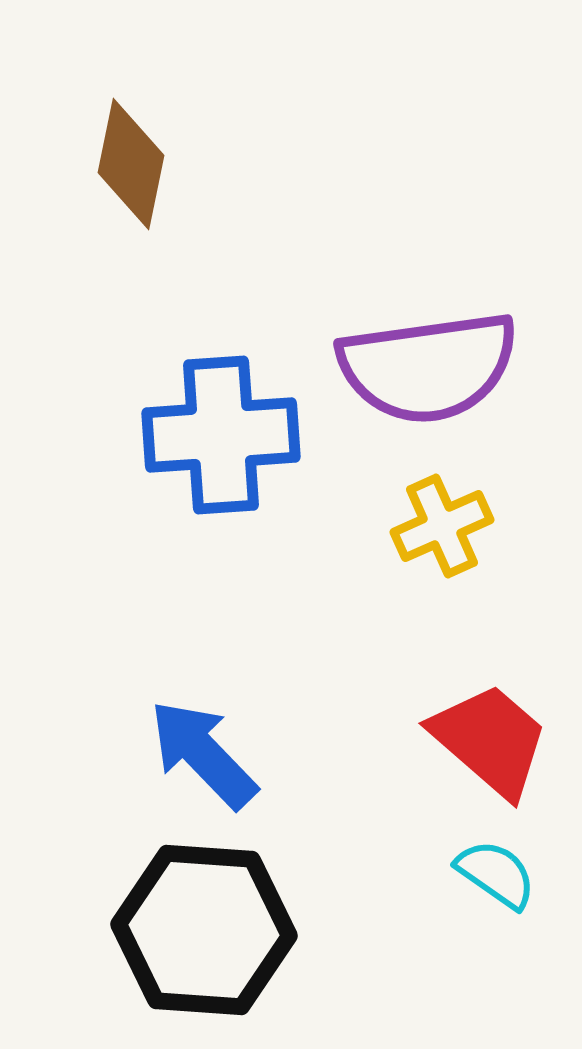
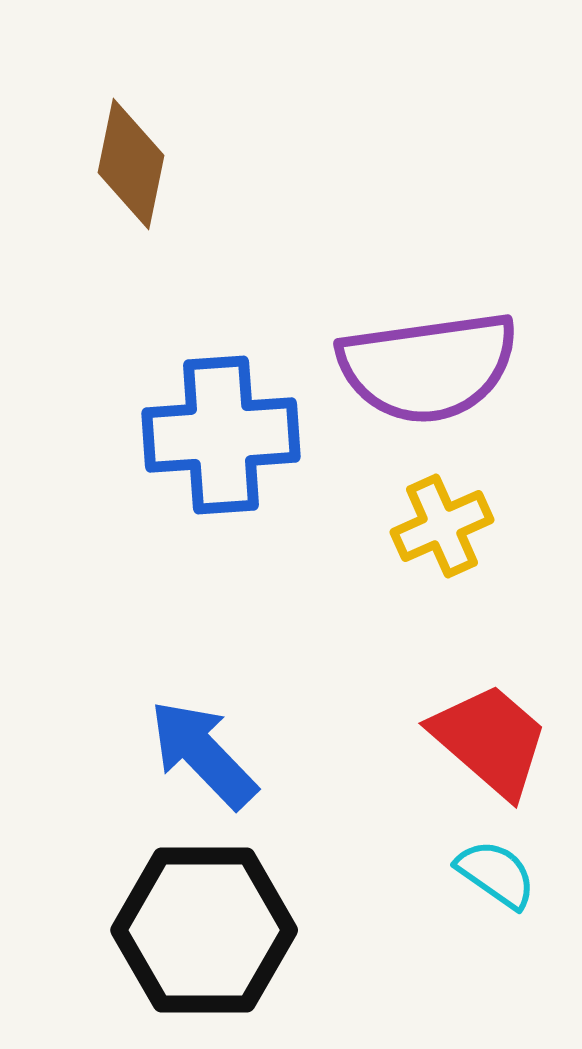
black hexagon: rotated 4 degrees counterclockwise
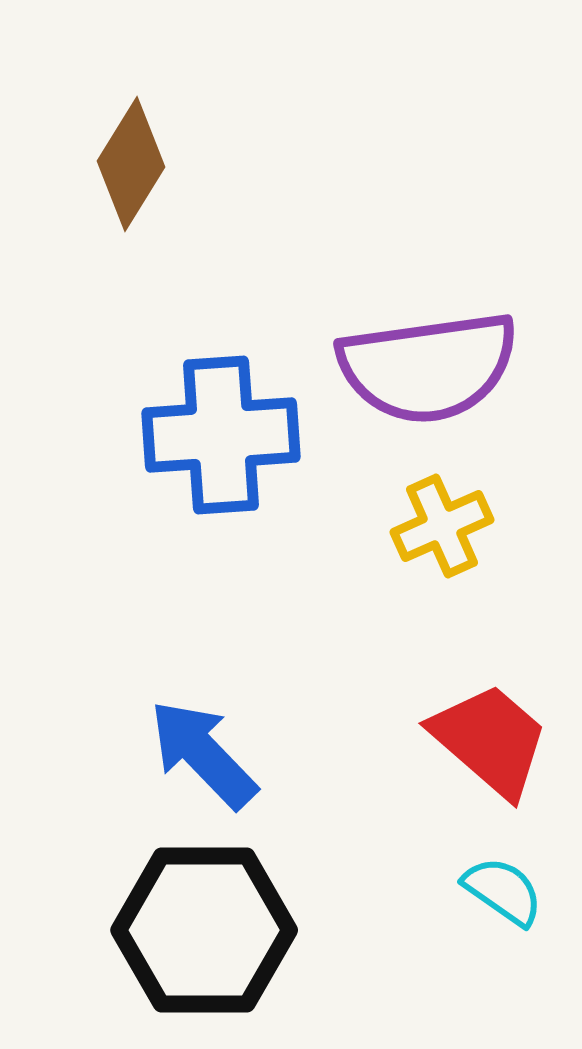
brown diamond: rotated 20 degrees clockwise
cyan semicircle: moved 7 px right, 17 px down
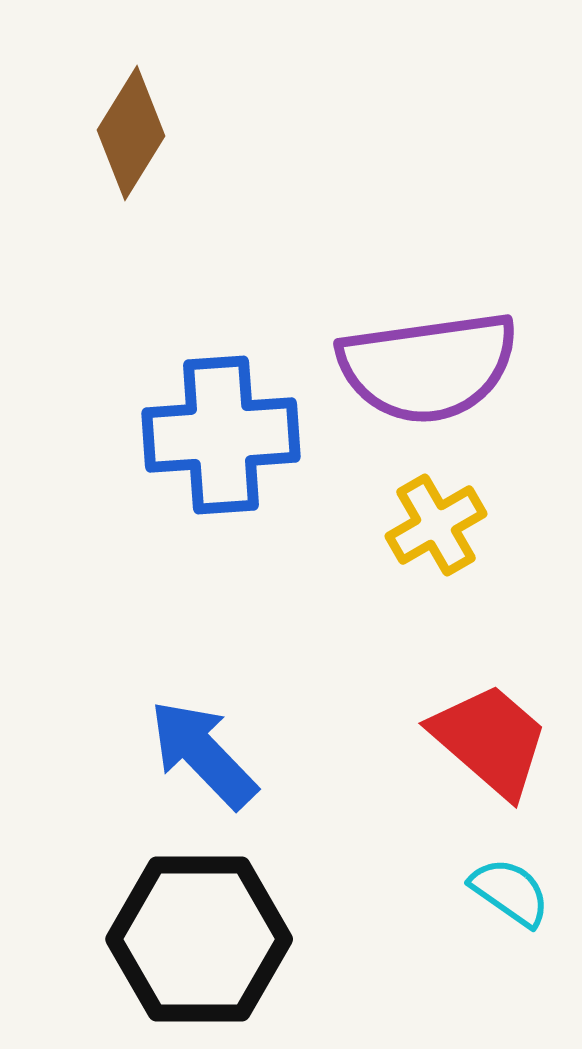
brown diamond: moved 31 px up
yellow cross: moved 6 px left, 1 px up; rotated 6 degrees counterclockwise
cyan semicircle: moved 7 px right, 1 px down
black hexagon: moved 5 px left, 9 px down
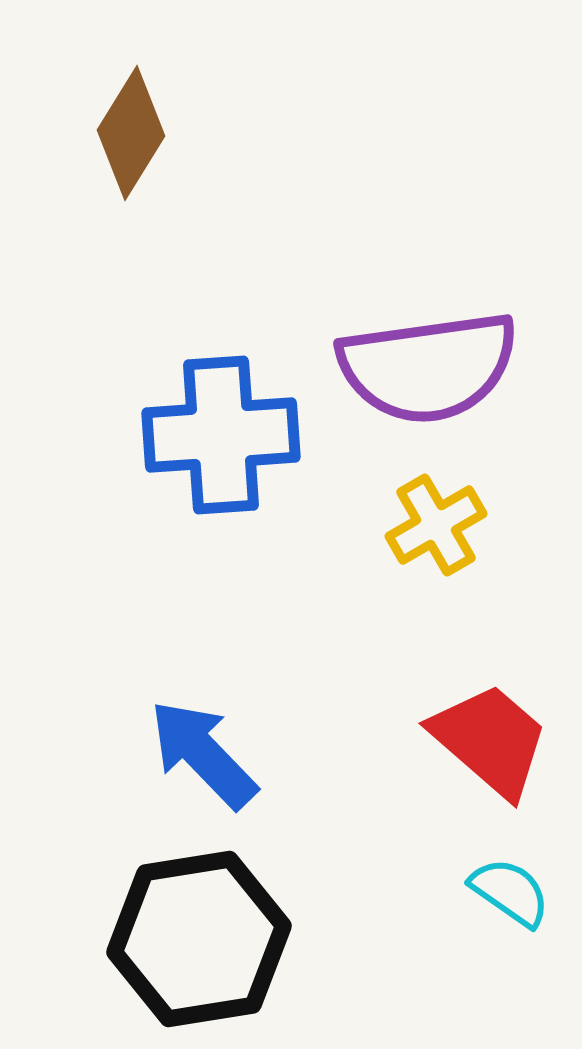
black hexagon: rotated 9 degrees counterclockwise
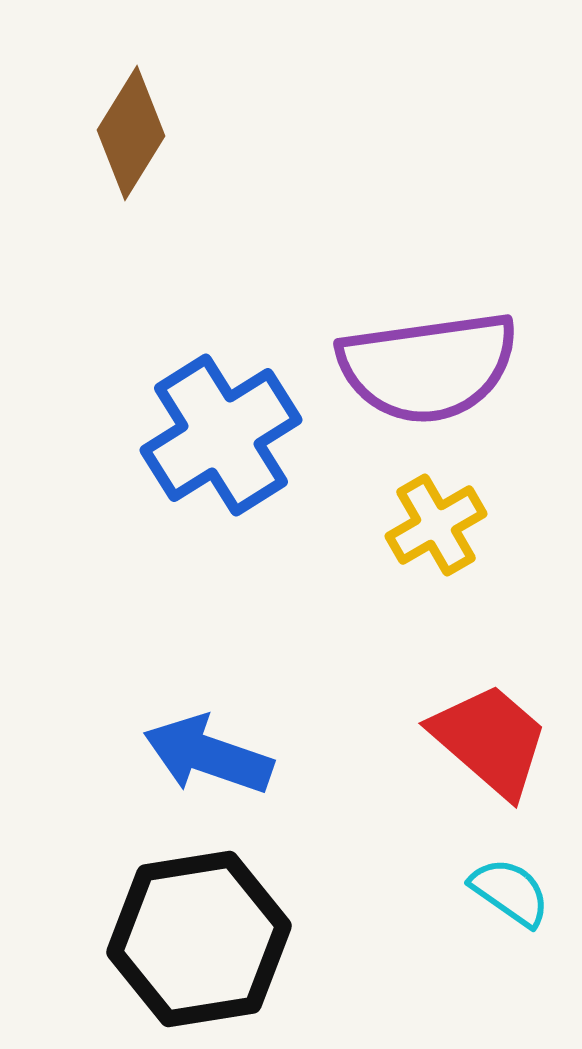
blue cross: rotated 28 degrees counterclockwise
blue arrow: moved 5 px right, 1 px down; rotated 27 degrees counterclockwise
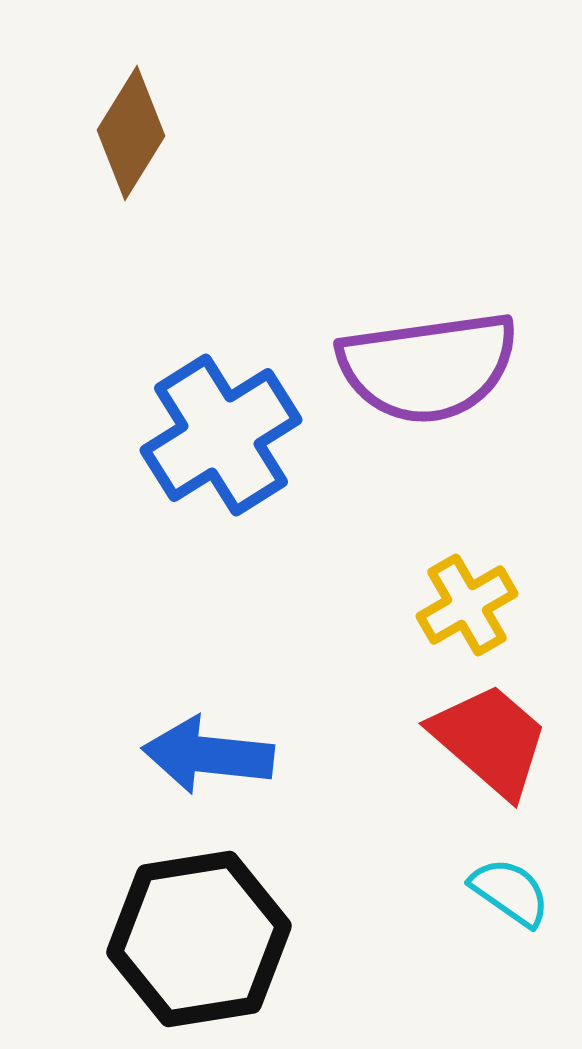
yellow cross: moved 31 px right, 80 px down
blue arrow: rotated 13 degrees counterclockwise
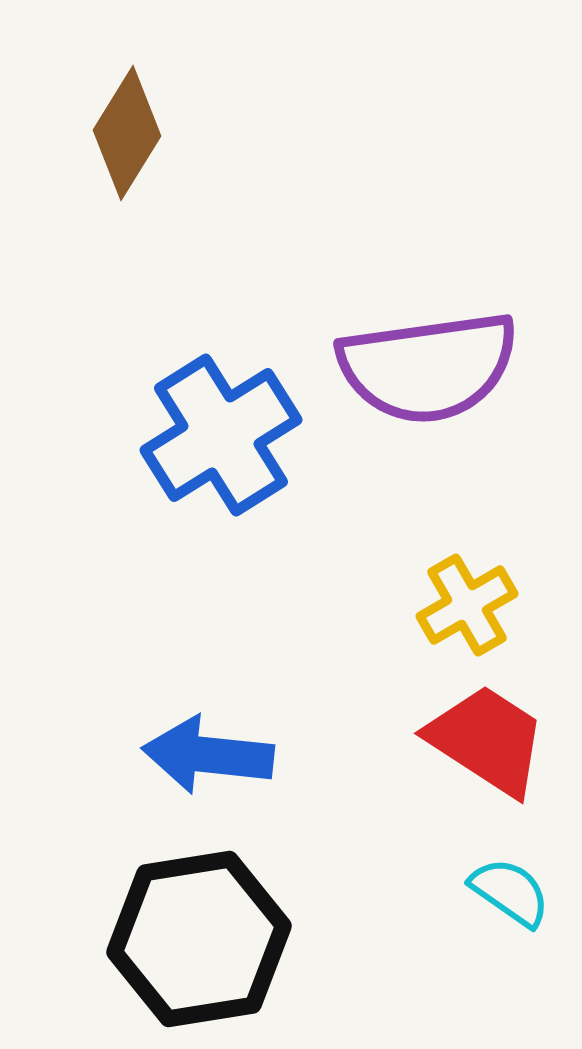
brown diamond: moved 4 px left
red trapezoid: moved 3 px left; rotated 8 degrees counterclockwise
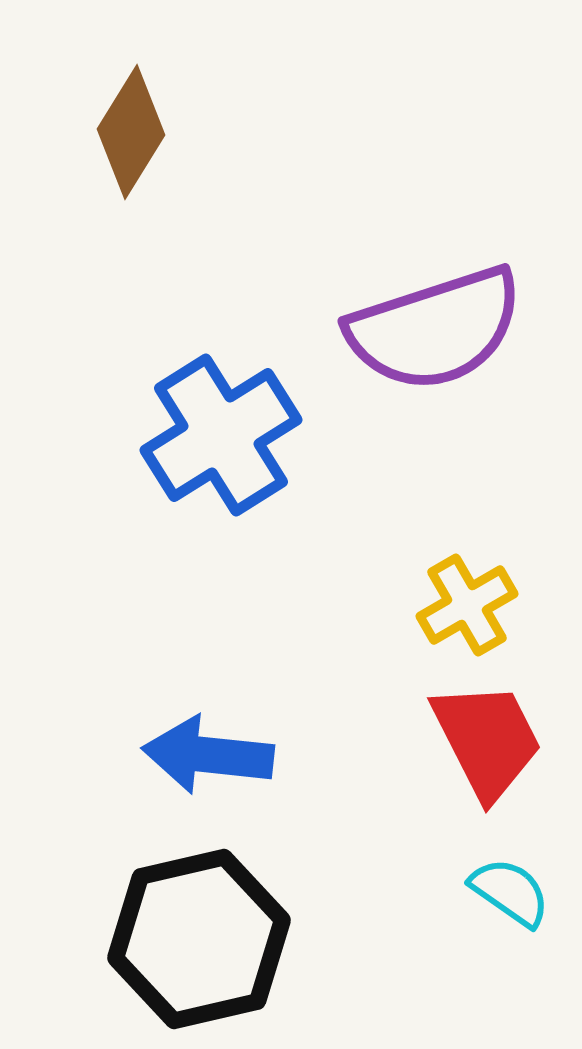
brown diamond: moved 4 px right, 1 px up
purple semicircle: moved 7 px right, 38 px up; rotated 10 degrees counterclockwise
red trapezoid: rotated 30 degrees clockwise
black hexagon: rotated 4 degrees counterclockwise
